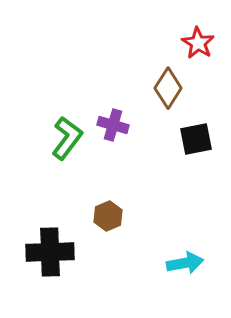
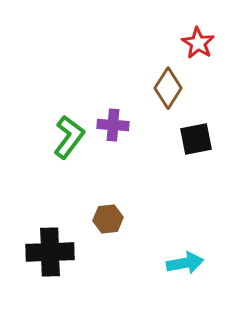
purple cross: rotated 12 degrees counterclockwise
green L-shape: moved 2 px right, 1 px up
brown hexagon: moved 3 px down; rotated 16 degrees clockwise
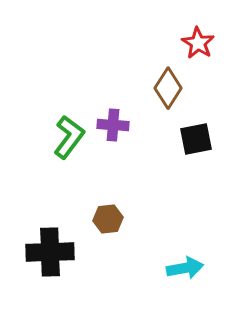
cyan arrow: moved 5 px down
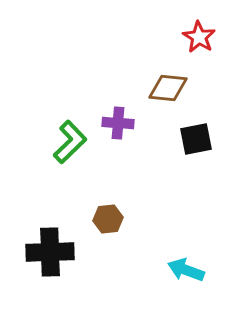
red star: moved 1 px right, 6 px up
brown diamond: rotated 63 degrees clockwise
purple cross: moved 5 px right, 2 px up
green L-shape: moved 1 px right, 5 px down; rotated 9 degrees clockwise
cyan arrow: moved 1 px right, 2 px down; rotated 150 degrees counterclockwise
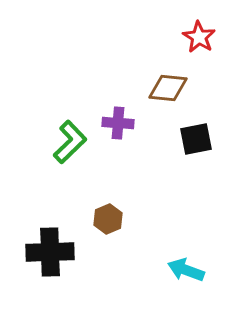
brown hexagon: rotated 16 degrees counterclockwise
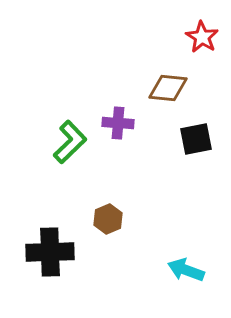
red star: moved 3 px right
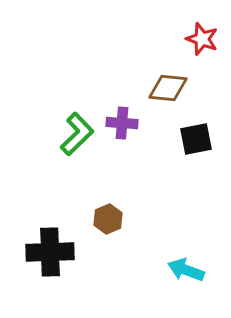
red star: moved 2 px down; rotated 12 degrees counterclockwise
purple cross: moved 4 px right
green L-shape: moved 7 px right, 8 px up
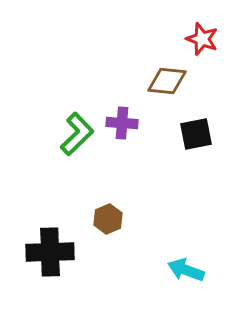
brown diamond: moved 1 px left, 7 px up
black square: moved 5 px up
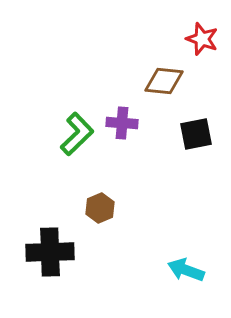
brown diamond: moved 3 px left
brown hexagon: moved 8 px left, 11 px up
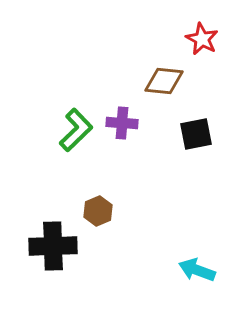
red star: rotated 8 degrees clockwise
green L-shape: moved 1 px left, 4 px up
brown hexagon: moved 2 px left, 3 px down
black cross: moved 3 px right, 6 px up
cyan arrow: moved 11 px right
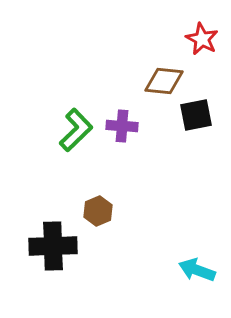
purple cross: moved 3 px down
black square: moved 19 px up
